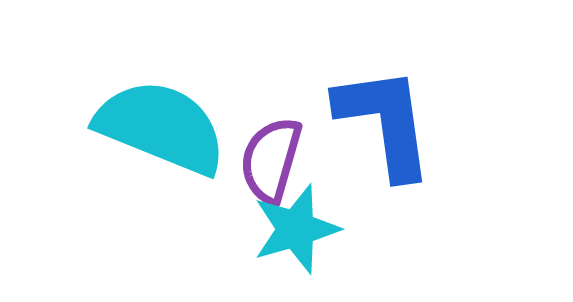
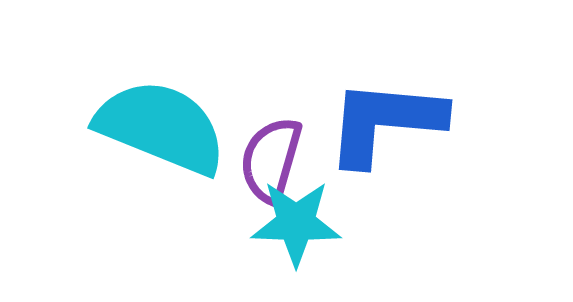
blue L-shape: rotated 77 degrees counterclockwise
cyan star: moved 6 px up; rotated 18 degrees clockwise
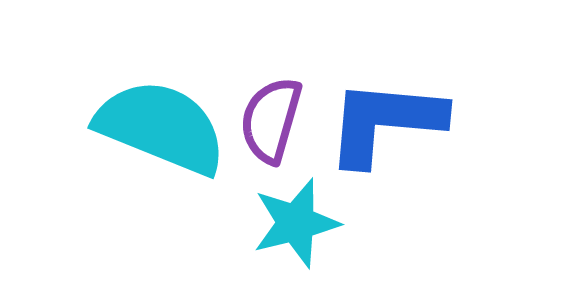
purple semicircle: moved 40 px up
cyan star: rotated 16 degrees counterclockwise
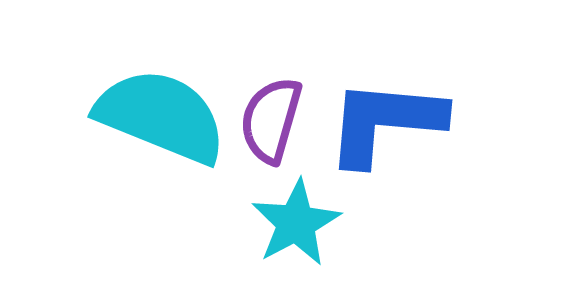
cyan semicircle: moved 11 px up
cyan star: rotated 14 degrees counterclockwise
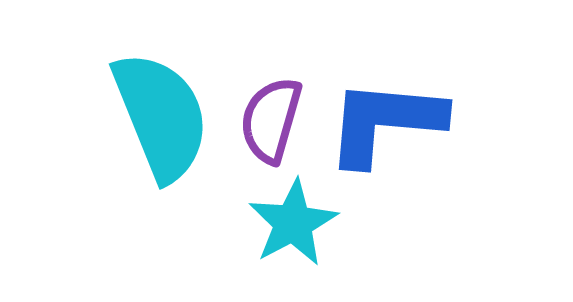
cyan semicircle: rotated 46 degrees clockwise
cyan star: moved 3 px left
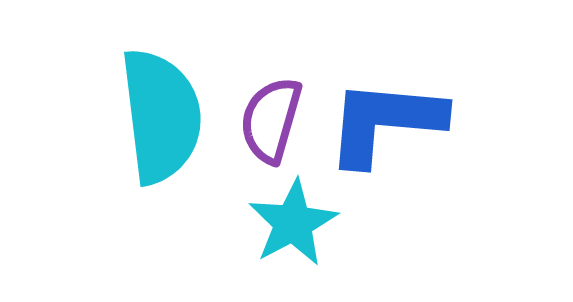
cyan semicircle: rotated 15 degrees clockwise
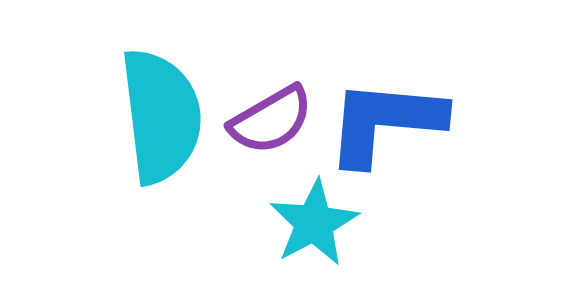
purple semicircle: rotated 136 degrees counterclockwise
cyan star: moved 21 px right
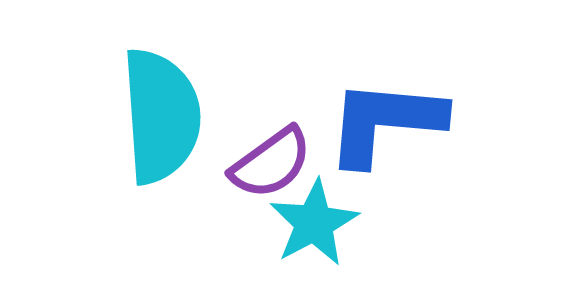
cyan semicircle: rotated 3 degrees clockwise
purple semicircle: moved 43 px down; rotated 6 degrees counterclockwise
